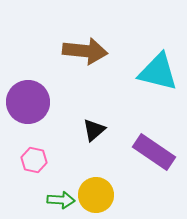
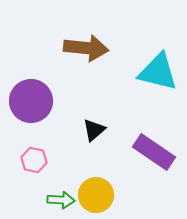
brown arrow: moved 1 px right, 3 px up
purple circle: moved 3 px right, 1 px up
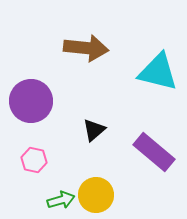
purple rectangle: rotated 6 degrees clockwise
green arrow: rotated 20 degrees counterclockwise
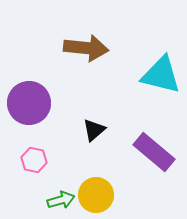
cyan triangle: moved 3 px right, 3 px down
purple circle: moved 2 px left, 2 px down
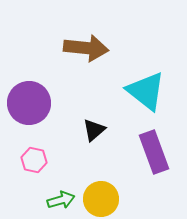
cyan triangle: moved 15 px left, 16 px down; rotated 24 degrees clockwise
purple rectangle: rotated 30 degrees clockwise
yellow circle: moved 5 px right, 4 px down
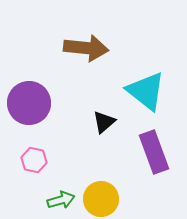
black triangle: moved 10 px right, 8 px up
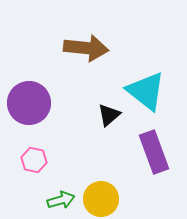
black triangle: moved 5 px right, 7 px up
